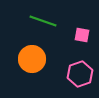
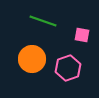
pink hexagon: moved 12 px left, 6 px up
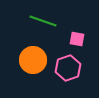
pink square: moved 5 px left, 4 px down
orange circle: moved 1 px right, 1 px down
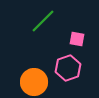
green line: rotated 64 degrees counterclockwise
orange circle: moved 1 px right, 22 px down
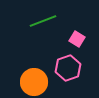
green line: rotated 24 degrees clockwise
pink square: rotated 21 degrees clockwise
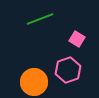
green line: moved 3 px left, 2 px up
pink hexagon: moved 2 px down
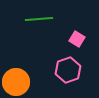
green line: moved 1 px left; rotated 16 degrees clockwise
orange circle: moved 18 px left
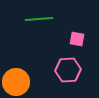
pink square: rotated 21 degrees counterclockwise
pink hexagon: rotated 15 degrees clockwise
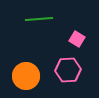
pink square: rotated 21 degrees clockwise
orange circle: moved 10 px right, 6 px up
